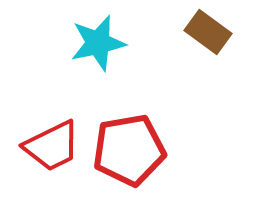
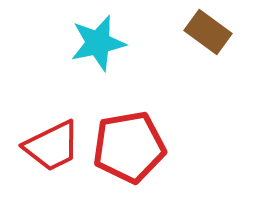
red pentagon: moved 3 px up
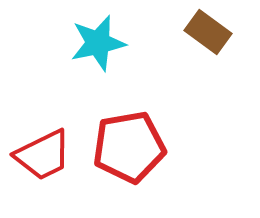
red trapezoid: moved 9 px left, 9 px down
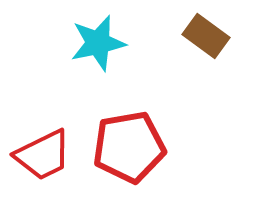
brown rectangle: moved 2 px left, 4 px down
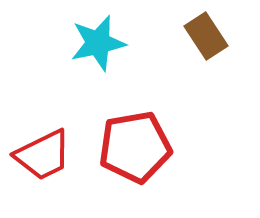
brown rectangle: rotated 21 degrees clockwise
red pentagon: moved 6 px right
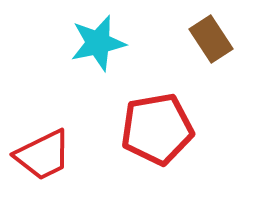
brown rectangle: moved 5 px right, 3 px down
red pentagon: moved 22 px right, 18 px up
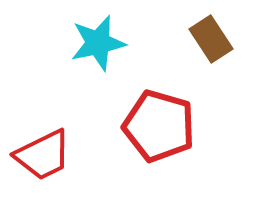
red pentagon: moved 2 px right, 3 px up; rotated 26 degrees clockwise
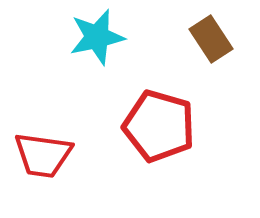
cyan star: moved 1 px left, 6 px up
red trapezoid: rotated 34 degrees clockwise
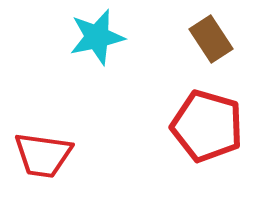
red pentagon: moved 48 px right
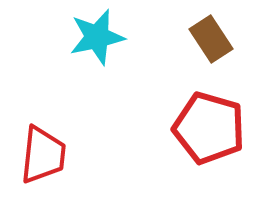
red pentagon: moved 2 px right, 2 px down
red trapezoid: rotated 92 degrees counterclockwise
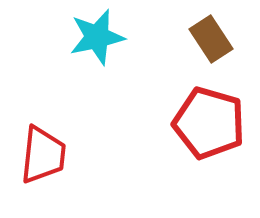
red pentagon: moved 5 px up
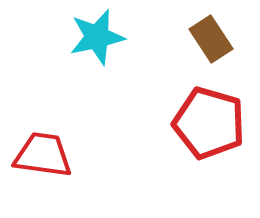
red trapezoid: rotated 88 degrees counterclockwise
